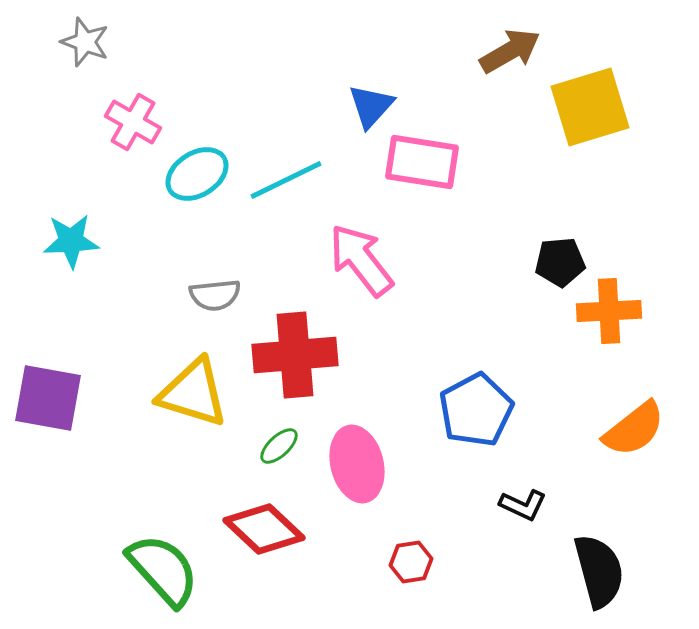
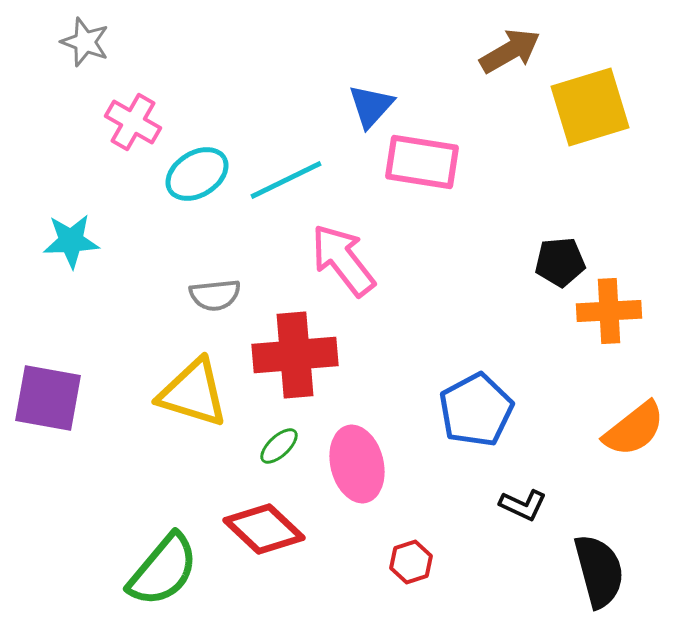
pink arrow: moved 18 px left
red hexagon: rotated 9 degrees counterclockwise
green semicircle: rotated 82 degrees clockwise
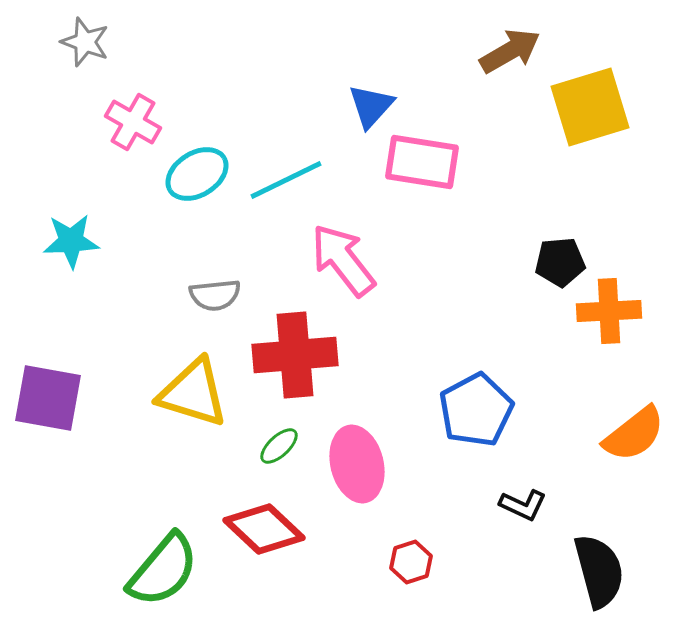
orange semicircle: moved 5 px down
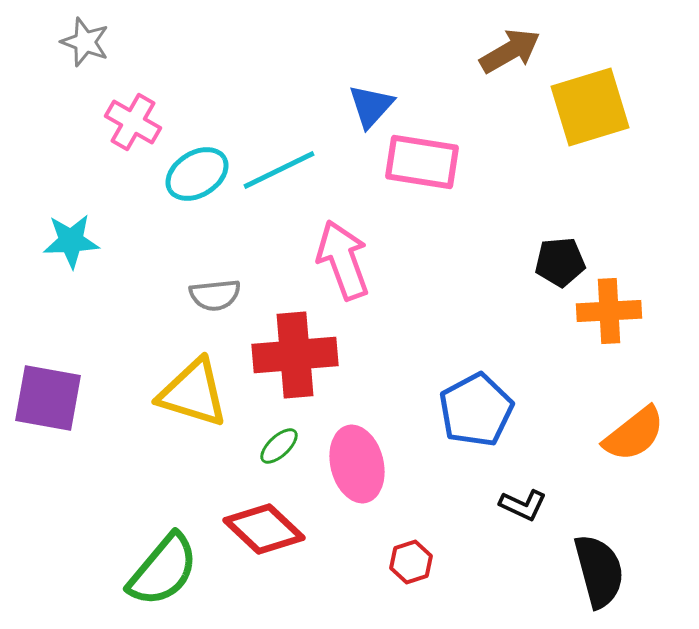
cyan line: moved 7 px left, 10 px up
pink arrow: rotated 18 degrees clockwise
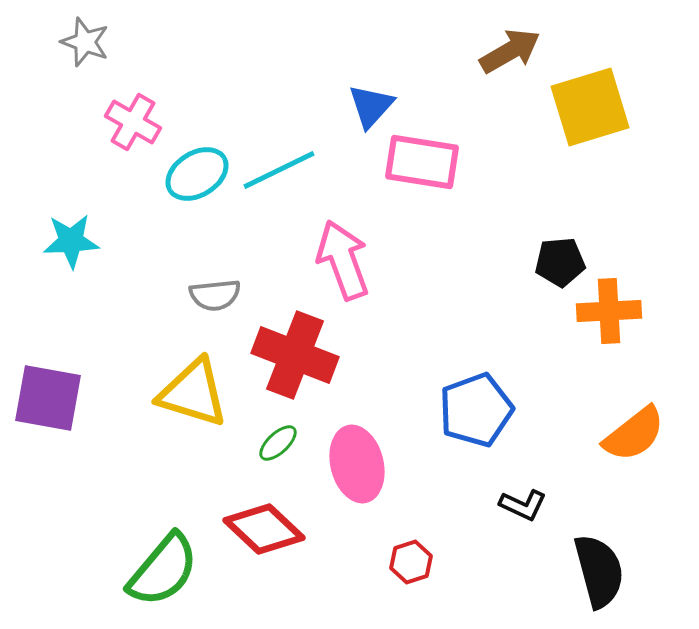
red cross: rotated 26 degrees clockwise
blue pentagon: rotated 8 degrees clockwise
green ellipse: moved 1 px left, 3 px up
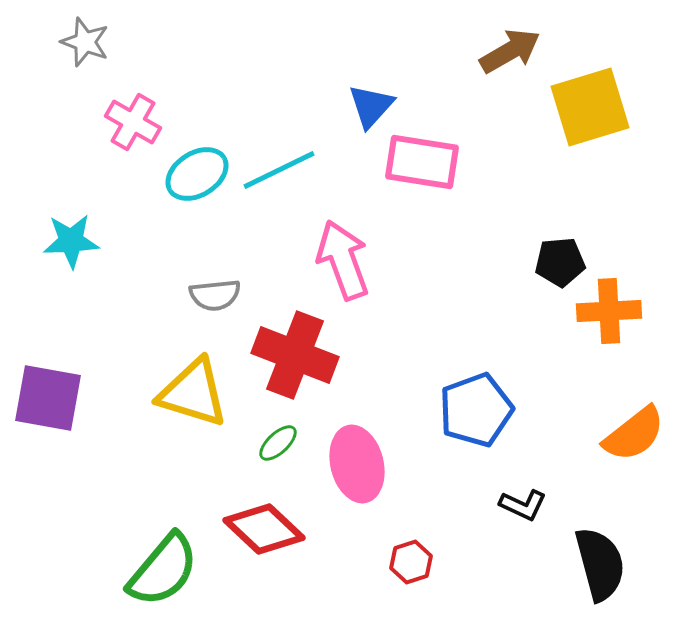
black semicircle: moved 1 px right, 7 px up
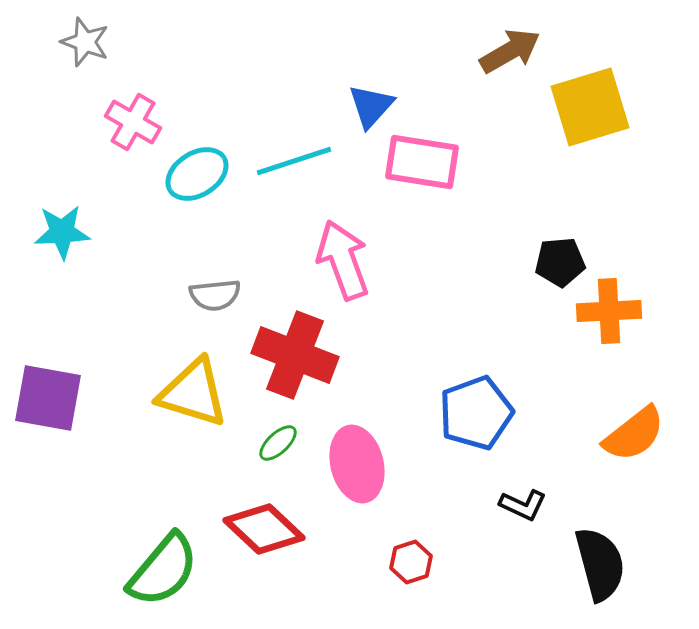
cyan line: moved 15 px right, 9 px up; rotated 8 degrees clockwise
cyan star: moved 9 px left, 9 px up
blue pentagon: moved 3 px down
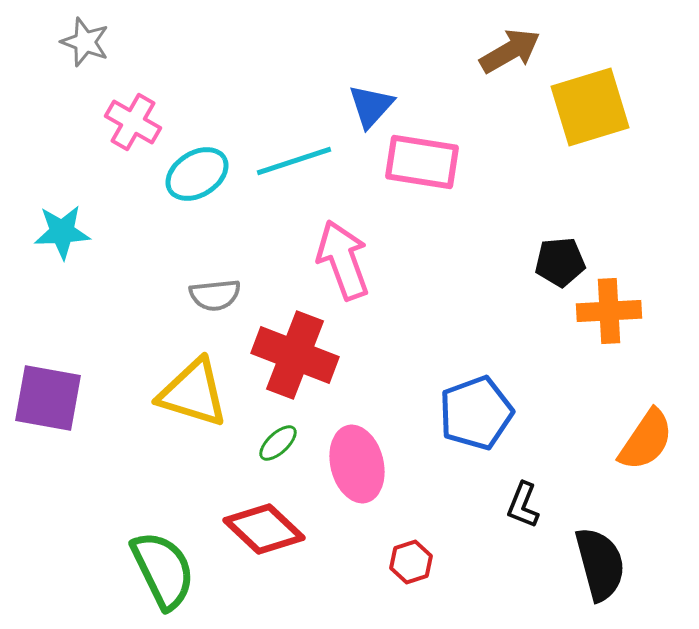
orange semicircle: moved 12 px right, 6 px down; rotated 18 degrees counterclockwise
black L-shape: rotated 87 degrees clockwise
green semicircle: rotated 66 degrees counterclockwise
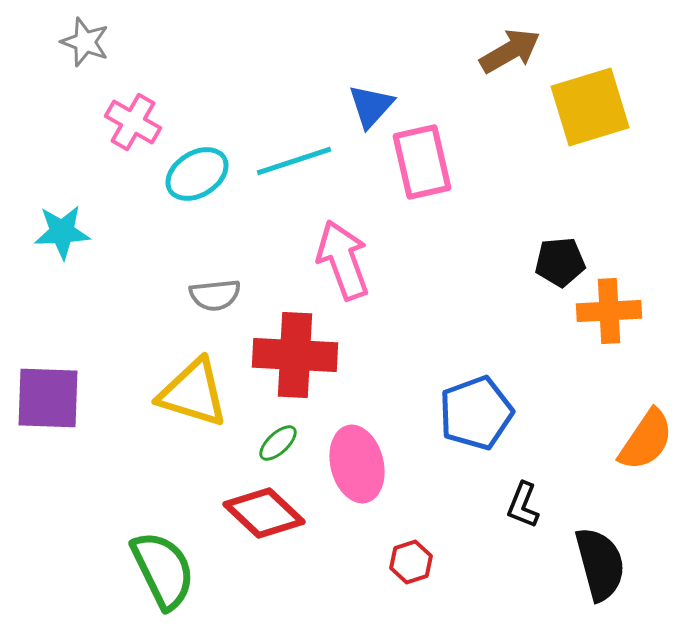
pink rectangle: rotated 68 degrees clockwise
red cross: rotated 18 degrees counterclockwise
purple square: rotated 8 degrees counterclockwise
red diamond: moved 16 px up
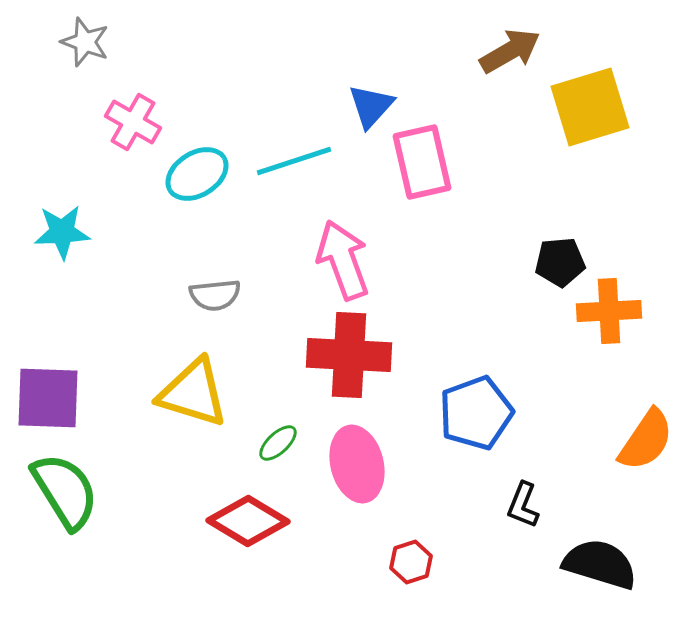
red cross: moved 54 px right
red diamond: moved 16 px left, 8 px down; rotated 12 degrees counterclockwise
black semicircle: rotated 58 degrees counterclockwise
green semicircle: moved 98 px left, 79 px up; rotated 6 degrees counterclockwise
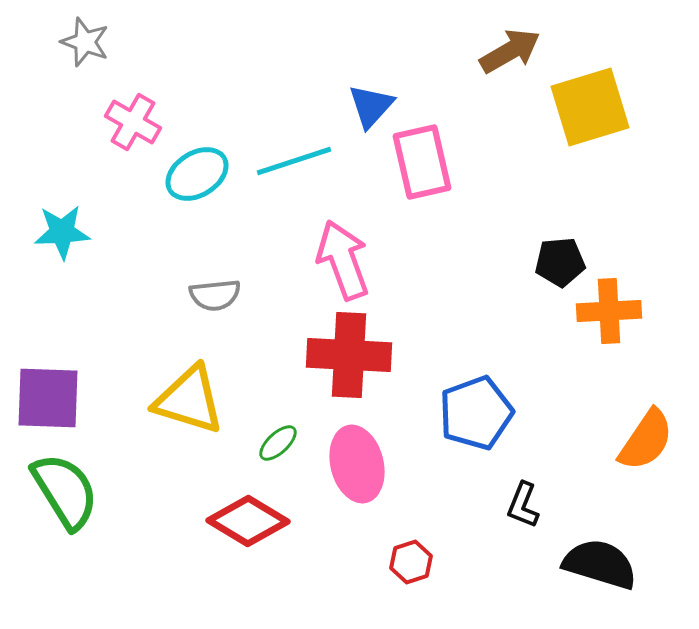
yellow triangle: moved 4 px left, 7 px down
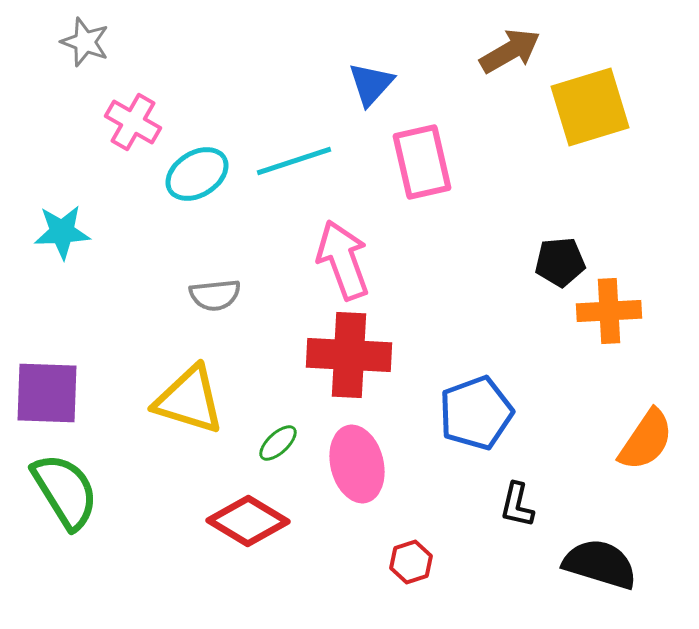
blue triangle: moved 22 px up
purple square: moved 1 px left, 5 px up
black L-shape: moved 6 px left; rotated 9 degrees counterclockwise
